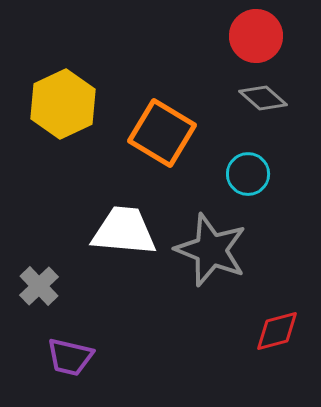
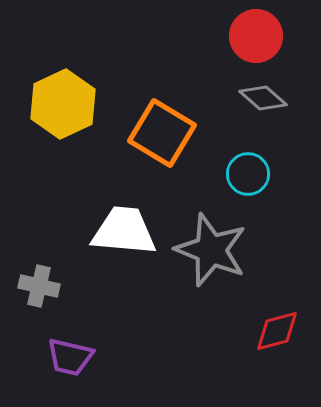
gray cross: rotated 33 degrees counterclockwise
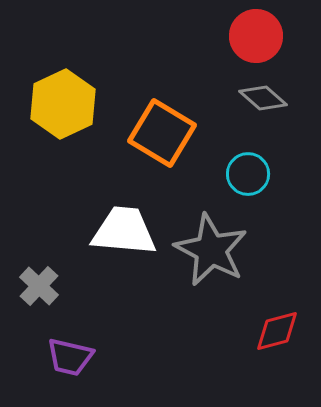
gray star: rotated 6 degrees clockwise
gray cross: rotated 30 degrees clockwise
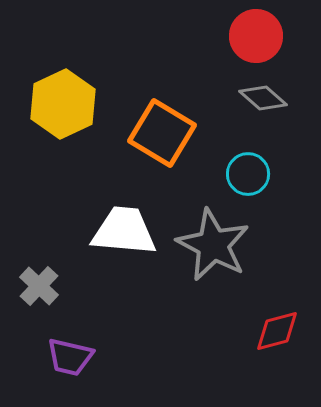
gray star: moved 2 px right, 5 px up
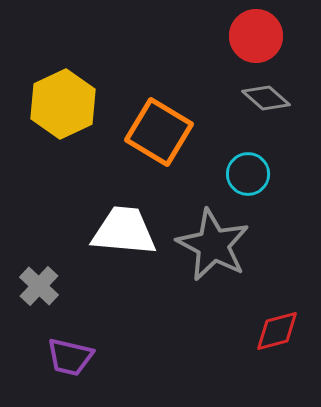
gray diamond: moved 3 px right
orange square: moved 3 px left, 1 px up
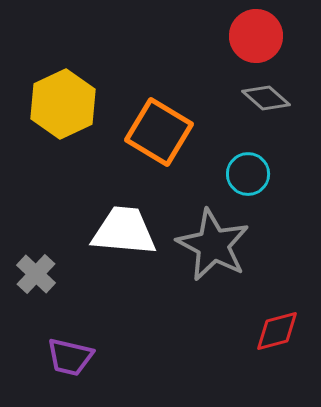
gray cross: moved 3 px left, 12 px up
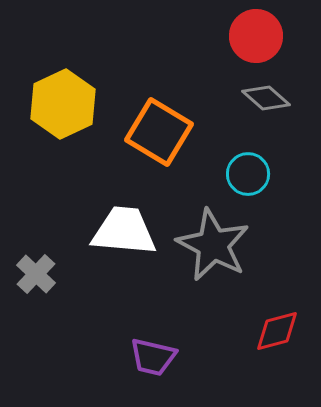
purple trapezoid: moved 83 px right
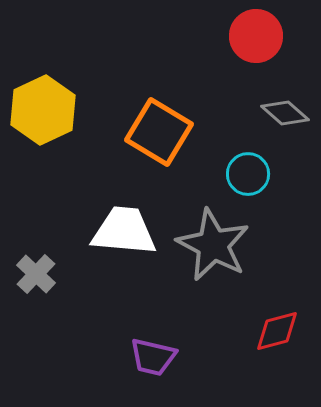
gray diamond: moved 19 px right, 15 px down
yellow hexagon: moved 20 px left, 6 px down
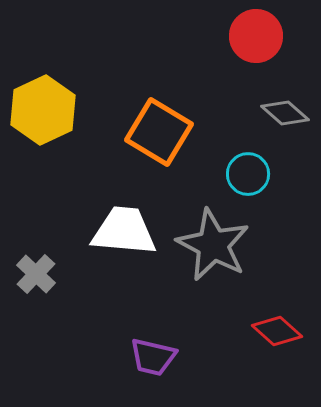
red diamond: rotated 57 degrees clockwise
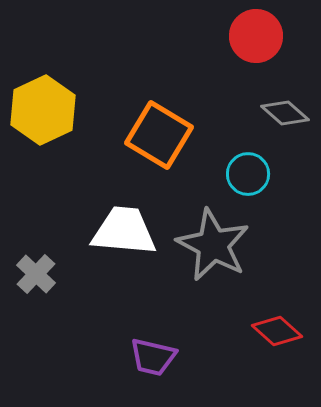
orange square: moved 3 px down
